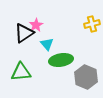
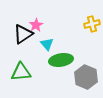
black triangle: moved 1 px left, 1 px down
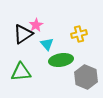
yellow cross: moved 13 px left, 10 px down
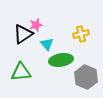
pink star: rotated 16 degrees clockwise
yellow cross: moved 2 px right
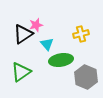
green triangle: rotated 30 degrees counterclockwise
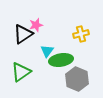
cyan triangle: moved 7 px down; rotated 16 degrees clockwise
gray hexagon: moved 9 px left, 2 px down
